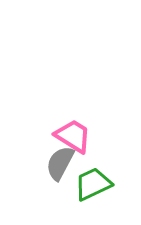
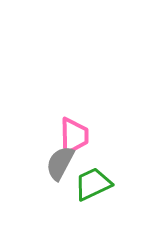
pink trapezoid: moved 1 px right; rotated 57 degrees clockwise
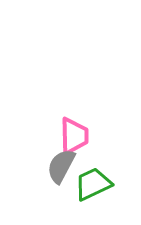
gray semicircle: moved 1 px right, 3 px down
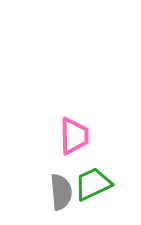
gray semicircle: moved 26 px down; rotated 147 degrees clockwise
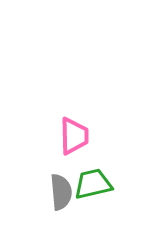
green trapezoid: rotated 12 degrees clockwise
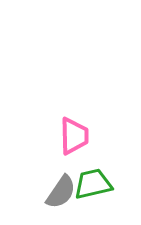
gray semicircle: rotated 39 degrees clockwise
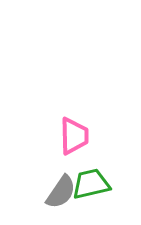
green trapezoid: moved 2 px left
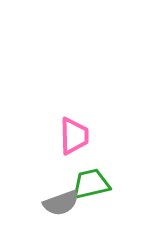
gray semicircle: moved 11 px down; rotated 36 degrees clockwise
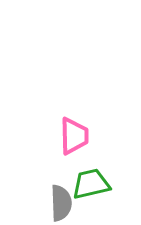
gray semicircle: rotated 72 degrees counterclockwise
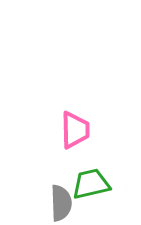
pink trapezoid: moved 1 px right, 6 px up
